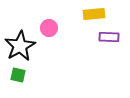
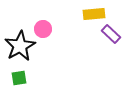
pink circle: moved 6 px left, 1 px down
purple rectangle: moved 2 px right, 3 px up; rotated 42 degrees clockwise
green square: moved 1 px right, 3 px down; rotated 21 degrees counterclockwise
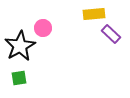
pink circle: moved 1 px up
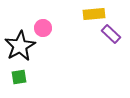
green square: moved 1 px up
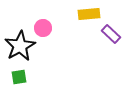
yellow rectangle: moved 5 px left
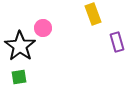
yellow rectangle: moved 4 px right; rotated 75 degrees clockwise
purple rectangle: moved 6 px right, 8 px down; rotated 30 degrees clockwise
black star: rotated 8 degrees counterclockwise
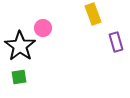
purple rectangle: moved 1 px left
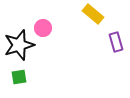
yellow rectangle: rotated 30 degrees counterclockwise
black star: moved 1 px left, 1 px up; rotated 20 degrees clockwise
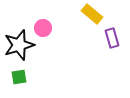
yellow rectangle: moved 1 px left
purple rectangle: moved 4 px left, 4 px up
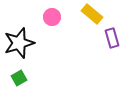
pink circle: moved 9 px right, 11 px up
black star: moved 2 px up
green square: moved 1 px down; rotated 21 degrees counterclockwise
